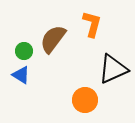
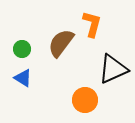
brown semicircle: moved 8 px right, 4 px down
green circle: moved 2 px left, 2 px up
blue triangle: moved 2 px right, 3 px down
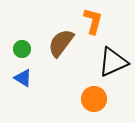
orange L-shape: moved 1 px right, 3 px up
black triangle: moved 7 px up
orange circle: moved 9 px right, 1 px up
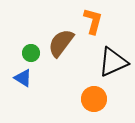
green circle: moved 9 px right, 4 px down
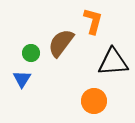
black triangle: rotated 20 degrees clockwise
blue triangle: moved 1 px left, 1 px down; rotated 30 degrees clockwise
orange circle: moved 2 px down
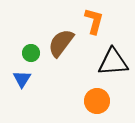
orange L-shape: moved 1 px right
orange circle: moved 3 px right
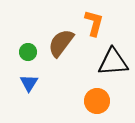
orange L-shape: moved 2 px down
green circle: moved 3 px left, 1 px up
blue triangle: moved 7 px right, 4 px down
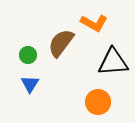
orange L-shape: rotated 104 degrees clockwise
green circle: moved 3 px down
blue triangle: moved 1 px right, 1 px down
orange circle: moved 1 px right, 1 px down
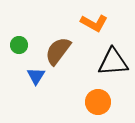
brown semicircle: moved 3 px left, 8 px down
green circle: moved 9 px left, 10 px up
blue triangle: moved 6 px right, 8 px up
